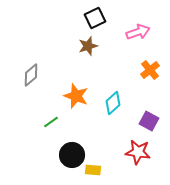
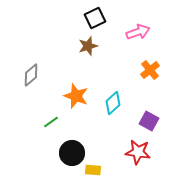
black circle: moved 2 px up
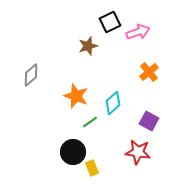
black square: moved 15 px right, 4 px down
orange cross: moved 1 px left, 2 px down
green line: moved 39 px right
black circle: moved 1 px right, 1 px up
yellow rectangle: moved 1 px left, 2 px up; rotated 63 degrees clockwise
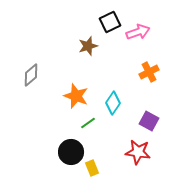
orange cross: rotated 12 degrees clockwise
cyan diamond: rotated 15 degrees counterclockwise
green line: moved 2 px left, 1 px down
black circle: moved 2 px left
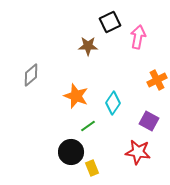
pink arrow: moved 5 px down; rotated 60 degrees counterclockwise
brown star: rotated 18 degrees clockwise
orange cross: moved 8 px right, 8 px down
green line: moved 3 px down
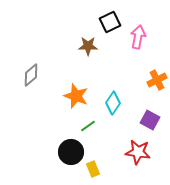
purple square: moved 1 px right, 1 px up
yellow rectangle: moved 1 px right, 1 px down
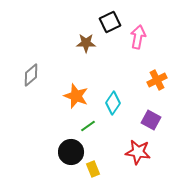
brown star: moved 2 px left, 3 px up
purple square: moved 1 px right
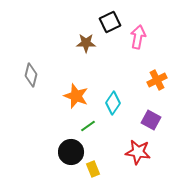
gray diamond: rotated 35 degrees counterclockwise
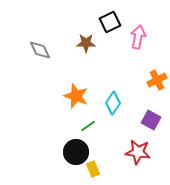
gray diamond: moved 9 px right, 25 px up; rotated 40 degrees counterclockwise
black circle: moved 5 px right
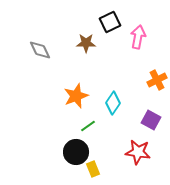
orange star: rotated 30 degrees clockwise
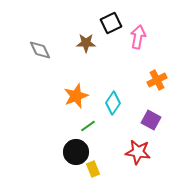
black square: moved 1 px right, 1 px down
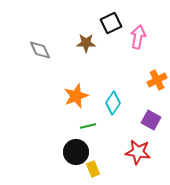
green line: rotated 21 degrees clockwise
